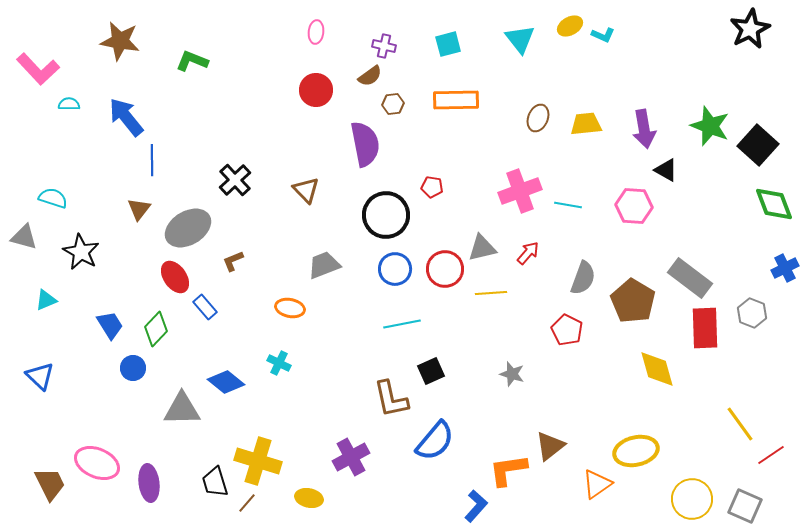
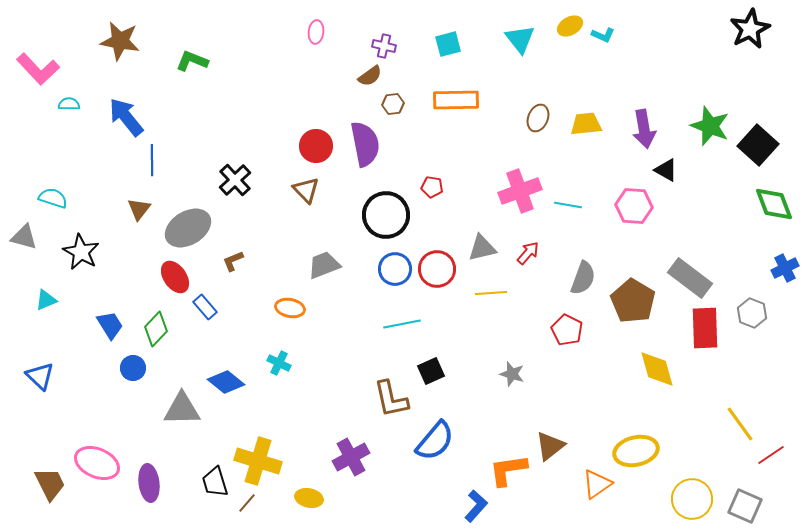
red circle at (316, 90): moved 56 px down
red circle at (445, 269): moved 8 px left
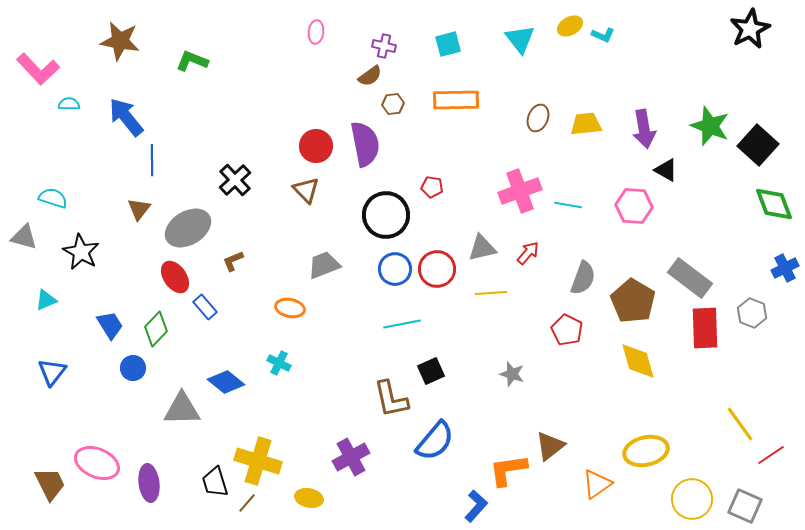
yellow diamond at (657, 369): moved 19 px left, 8 px up
blue triangle at (40, 376): moved 12 px right, 4 px up; rotated 24 degrees clockwise
yellow ellipse at (636, 451): moved 10 px right
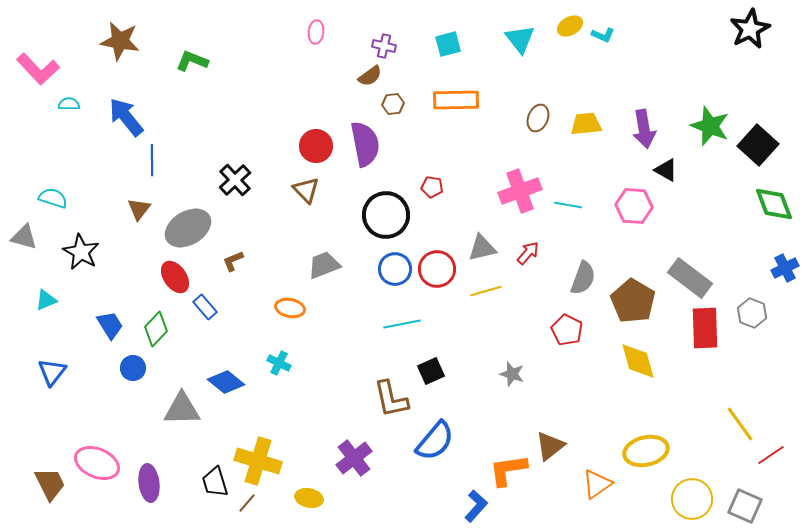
yellow line at (491, 293): moved 5 px left, 2 px up; rotated 12 degrees counterclockwise
purple cross at (351, 457): moved 3 px right, 1 px down; rotated 9 degrees counterclockwise
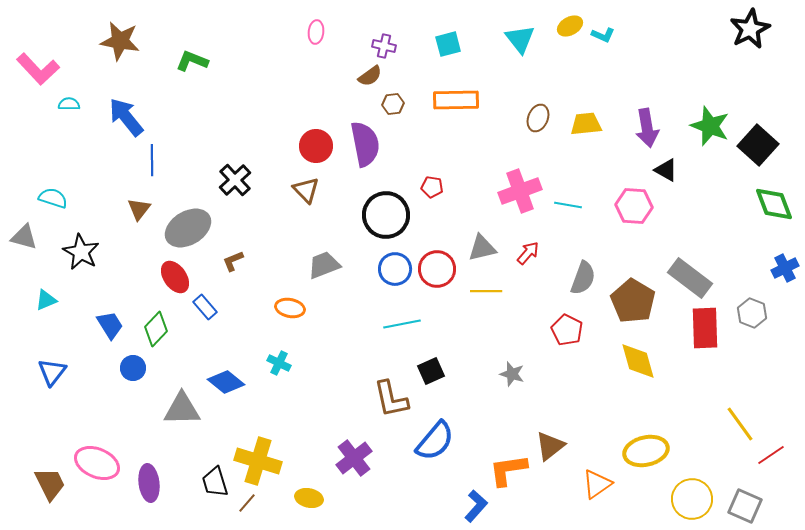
purple arrow at (644, 129): moved 3 px right, 1 px up
yellow line at (486, 291): rotated 16 degrees clockwise
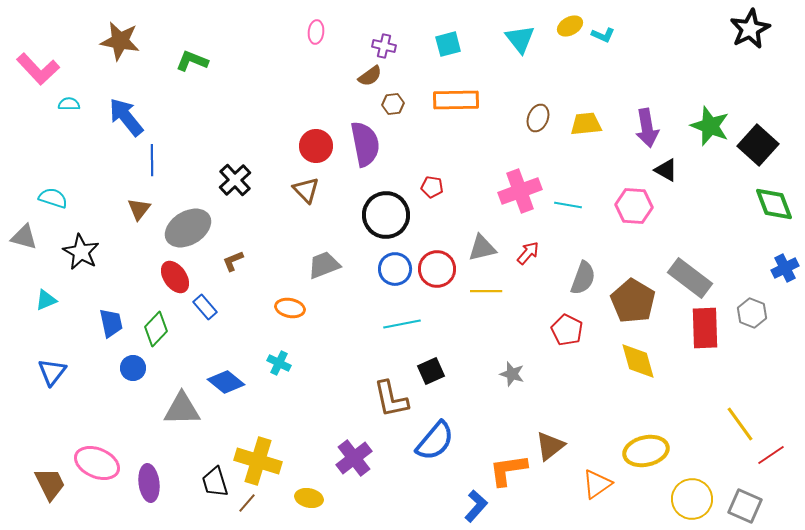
blue trapezoid at (110, 325): moved 1 px right, 2 px up; rotated 20 degrees clockwise
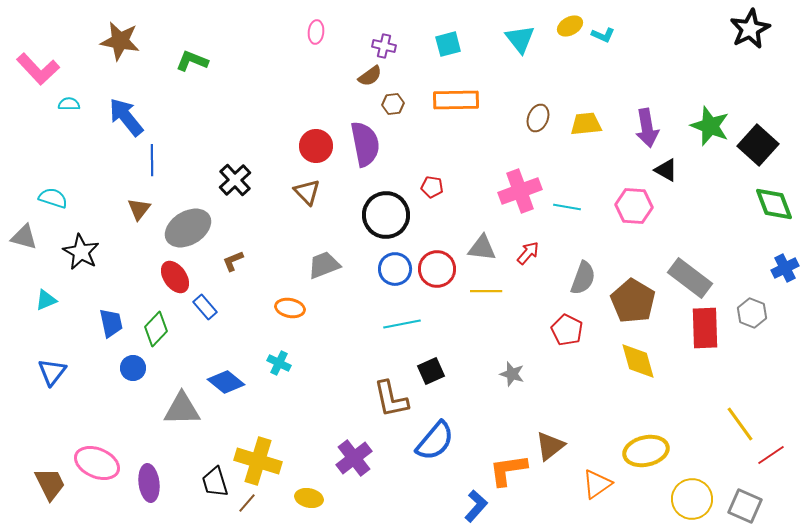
brown triangle at (306, 190): moved 1 px right, 2 px down
cyan line at (568, 205): moved 1 px left, 2 px down
gray triangle at (482, 248): rotated 20 degrees clockwise
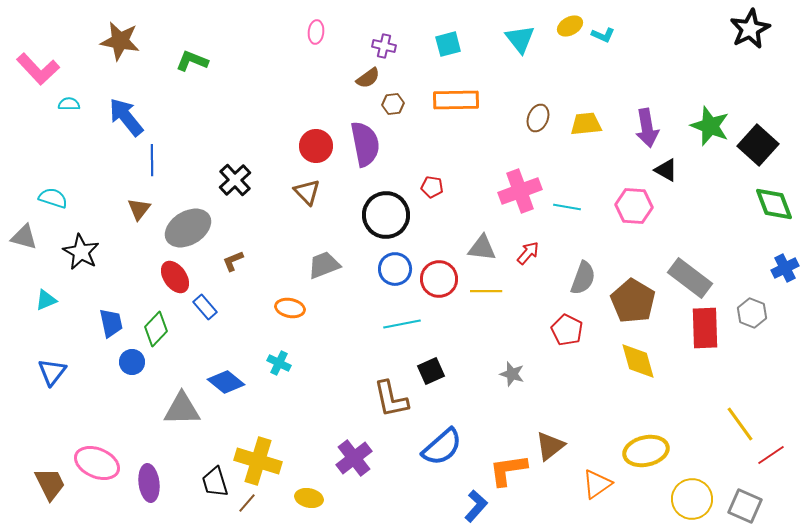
brown semicircle at (370, 76): moved 2 px left, 2 px down
red circle at (437, 269): moved 2 px right, 10 px down
blue circle at (133, 368): moved 1 px left, 6 px up
blue semicircle at (435, 441): moved 7 px right, 6 px down; rotated 9 degrees clockwise
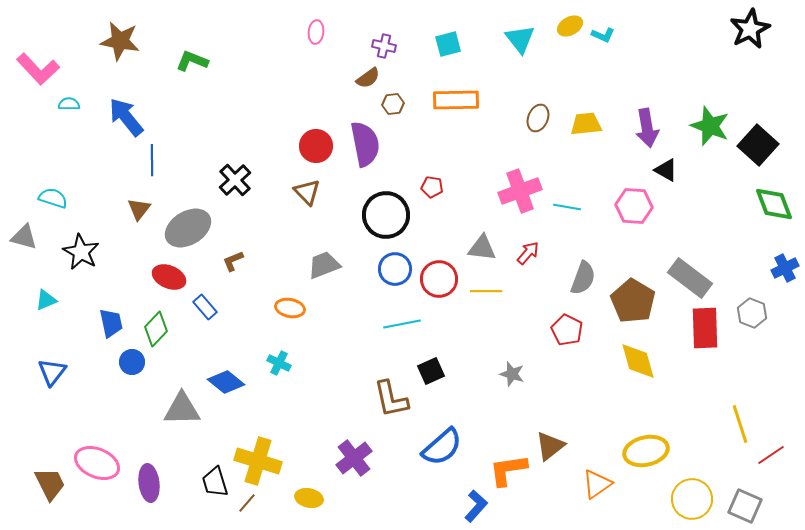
red ellipse at (175, 277): moved 6 px left; rotated 32 degrees counterclockwise
yellow line at (740, 424): rotated 18 degrees clockwise
